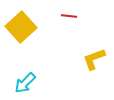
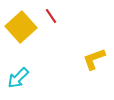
red line: moved 18 px left; rotated 49 degrees clockwise
cyan arrow: moved 7 px left, 5 px up
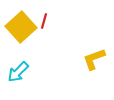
red line: moved 7 px left, 5 px down; rotated 49 degrees clockwise
cyan arrow: moved 6 px up
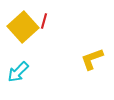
yellow square: moved 2 px right
yellow L-shape: moved 2 px left
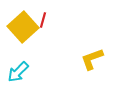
red line: moved 1 px left, 1 px up
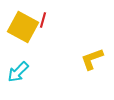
yellow square: rotated 20 degrees counterclockwise
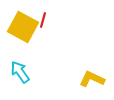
yellow L-shape: moved 20 px down; rotated 45 degrees clockwise
cyan arrow: moved 2 px right; rotated 100 degrees clockwise
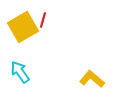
yellow square: rotated 32 degrees clockwise
yellow L-shape: rotated 15 degrees clockwise
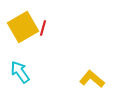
red line: moved 8 px down
